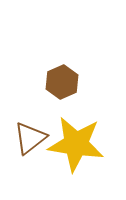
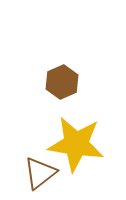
brown triangle: moved 10 px right, 35 px down
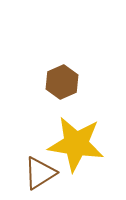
brown triangle: rotated 6 degrees clockwise
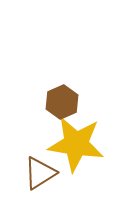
brown hexagon: moved 20 px down
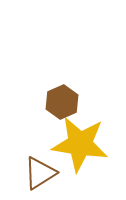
yellow star: moved 4 px right
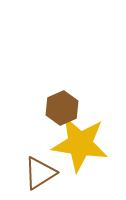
brown hexagon: moved 6 px down
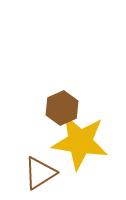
yellow star: moved 2 px up
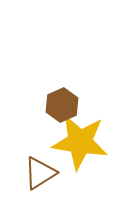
brown hexagon: moved 3 px up
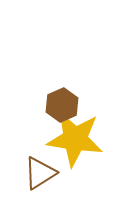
yellow star: moved 5 px left, 3 px up
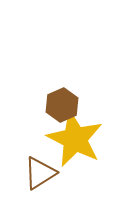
yellow star: rotated 18 degrees clockwise
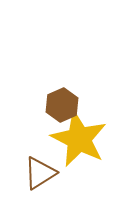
yellow star: moved 4 px right
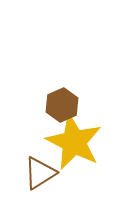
yellow star: moved 5 px left, 3 px down
